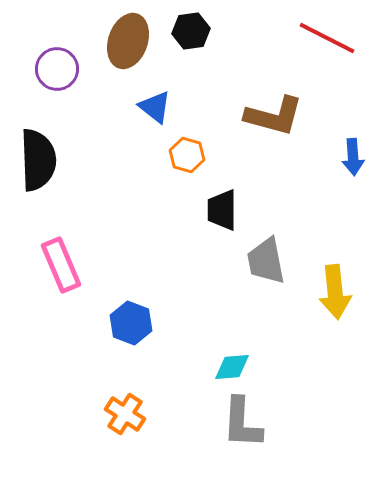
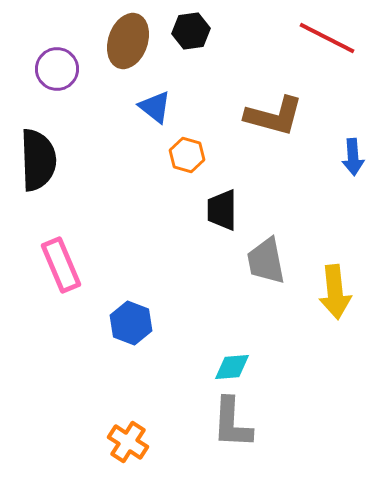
orange cross: moved 3 px right, 28 px down
gray L-shape: moved 10 px left
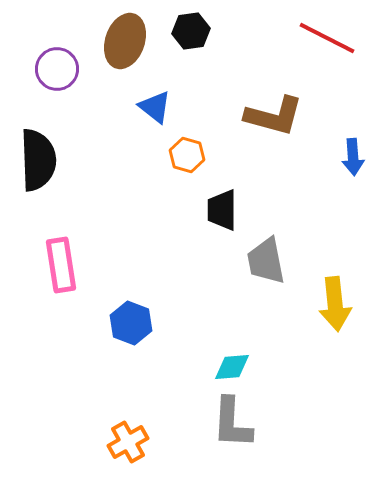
brown ellipse: moved 3 px left
pink rectangle: rotated 14 degrees clockwise
yellow arrow: moved 12 px down
orange cross: rotated 27 degrees clockwise
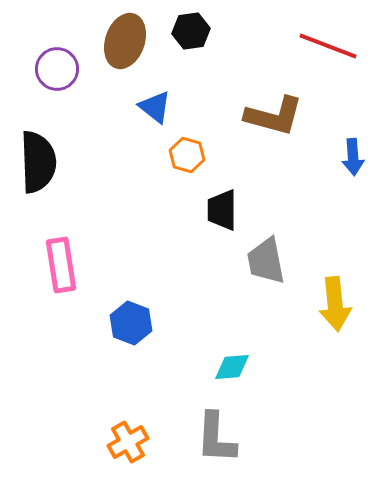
red line: moved 1 px right, 8 px down; rotated 6 degrees counterclockwise
black semicircle: moved 2 px down
gray L-shape: moved 16 px left, 15 px down
